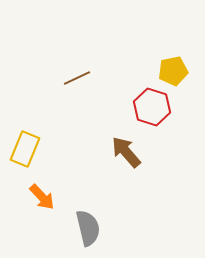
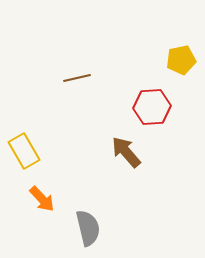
yellow pentagon: moved 8 px right, 11 px up
brown line: rotated 12 degrees clockwise
red hexagon: rotated 21 degrees counterclockwise
yellow rectangle: moved 1 px left, 2 px down; rotated 52 degrees counterclockwise
orange arrow: moved 2 px down
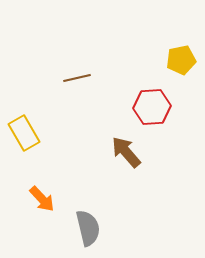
yellow rectangle: moved 18 px up
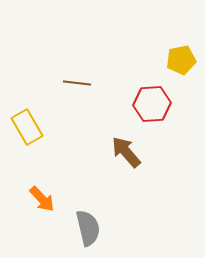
brown line: moved 5 px down; rotated 20 degrees clockwise
red hexagon: moved 3 px up
yellow rectangle: moved 3 px right, 6 px up
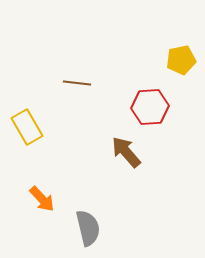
red hexagon: moved 2 px left, 3 px down
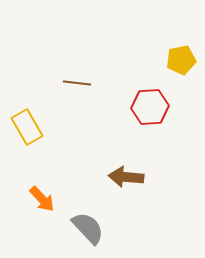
brown arrow: moved 25 px down; rotated 44 degrees counterclockwise
gray semicircle: rotated 30 degrees counterclockwise
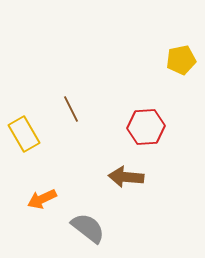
brown line: moved 6 px left, 26 px down; rotated 56 degrees clockwise
red hexagon: moved 4 px left, 20 px down
yellow rectangle: moved 3 px left, 7 px down
orange arrow: rotated 108 degrees clockwise
gray semicircle: rotated 9 degrees counterclockwise
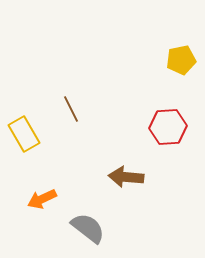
red hexagon: moved 22 px right
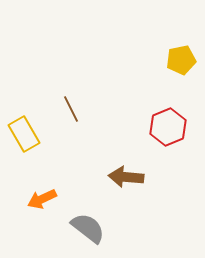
red hexagon: rotated 18 degrees counterclockwise
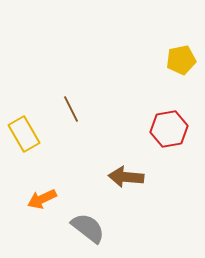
red hexagon: moved 1 px right, 2 px down; rotated 12 degrees clockwise
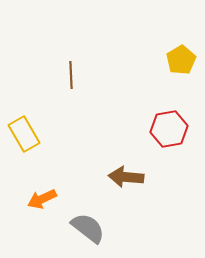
yellow pentagon: rotated 20 degrees counterclockwise
brown line: moved 34 px up; rotated 24 degrees clockwise
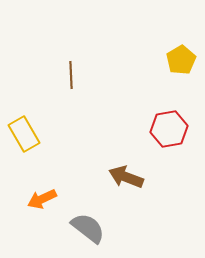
brown arrow: rotated 16 degrees clockwise
